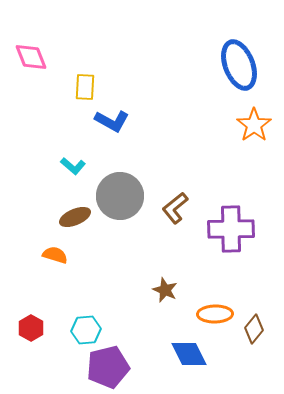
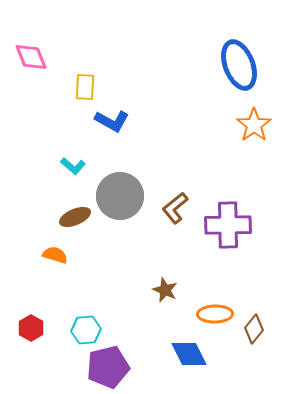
purple cross: moved 3 px left, 4 px up
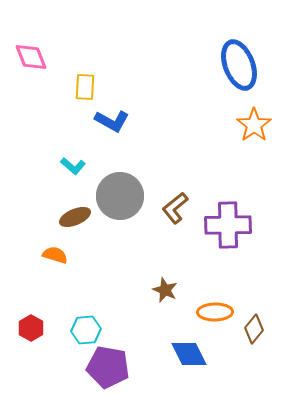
orange ellipse: moved 2 px up
purple pentagon: rotated 24 degrees clockwise
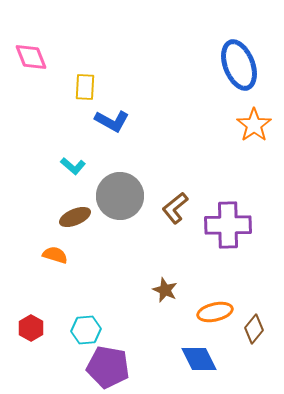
orange ellipse: rotated 12 degrees counterclockwise
blue diamond: moved 10 px right, 5 px down
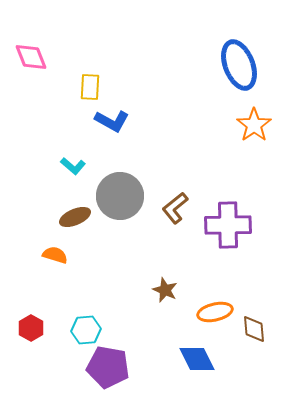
yellow rectangle: moved 5 px right
brown diamond: rotated 44 degrees counterclockwise
blue diamond: moved 2 px left
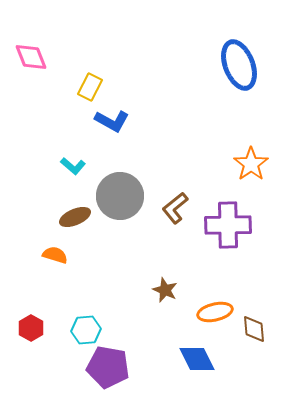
yellow rectangle: rotated 24 degrees clockwise
orange star: moved 3 px left, 39 px down
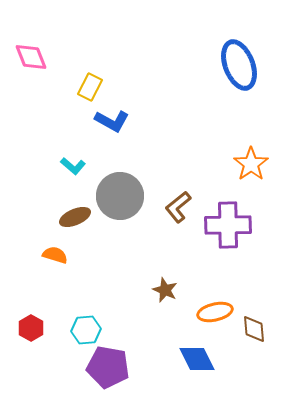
brown L-shape: moved 3 px right, 1 px up
